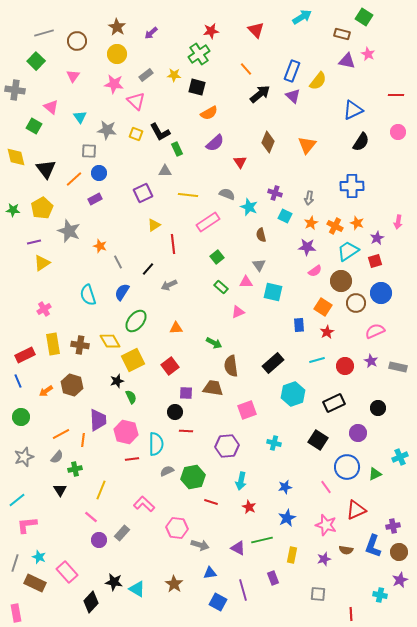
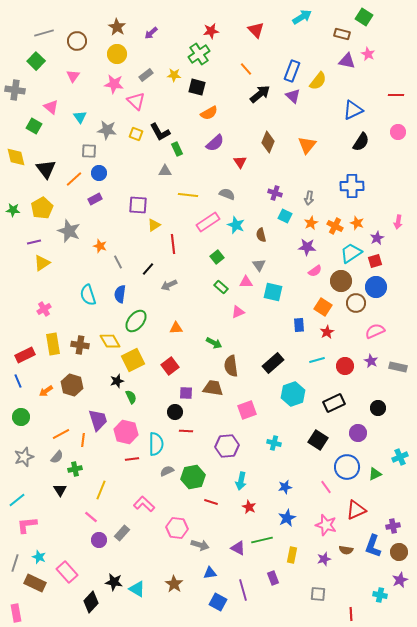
purple square at (143, 193): moved 5 px left, 12 px down; rotated 30 degrees clockwise
cyan star at (249, 207): moved 13 px left, 18 px down
cyan trapezoid at (348, 251): moved 3 px right, 2 px down
blue semicircle at (122, 292): moved 2 px left, 2 px down; rotated 24 degrees counterclockwise
blue circle at (381, 293): moved 5 px left, 6 px up
purple trapezoid at (98, 420): rotated 15 degrees counterclockwise
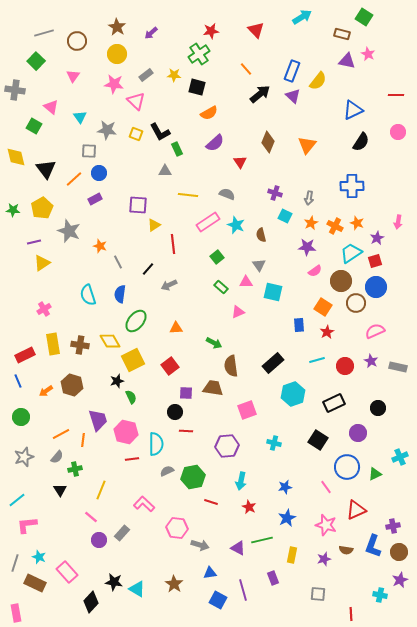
blue square at (218, 602): moved 2 px up
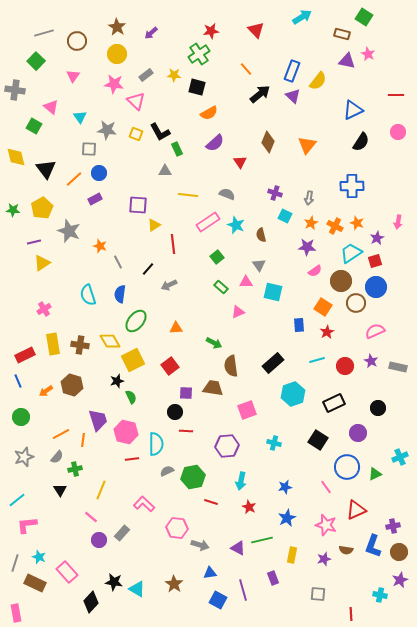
gray square at (89, 151): moved 2 px up
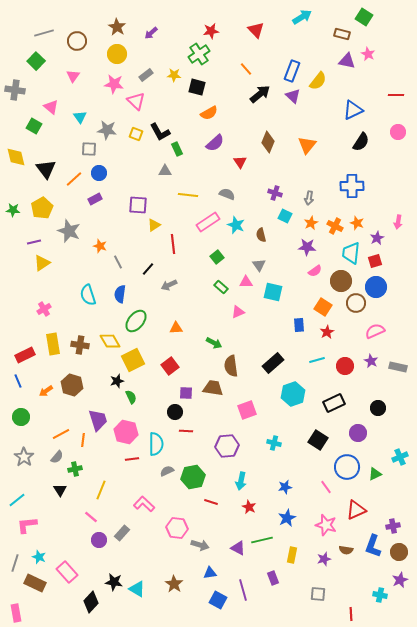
cyan trapezoid at (351, 253): rotated 50 degrees counterclockwise
gray star at (24, 457): rotated 18 degrees counterclockwise
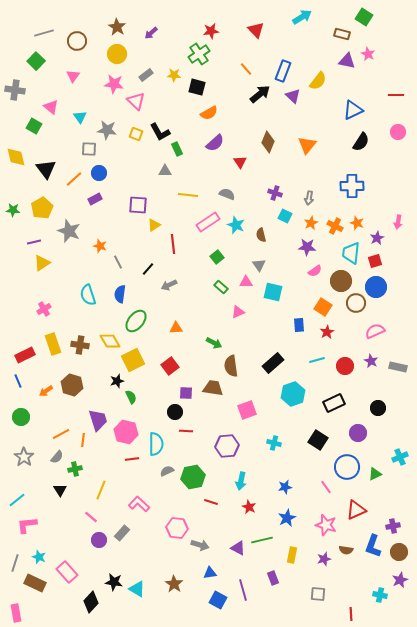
blue rectangle at (292, 71): moved 9 px left
yellow rectangle at (53, 344): rotated 10 degrees counterclockwise
pink L-shape at (144, 504): moved 5 px left
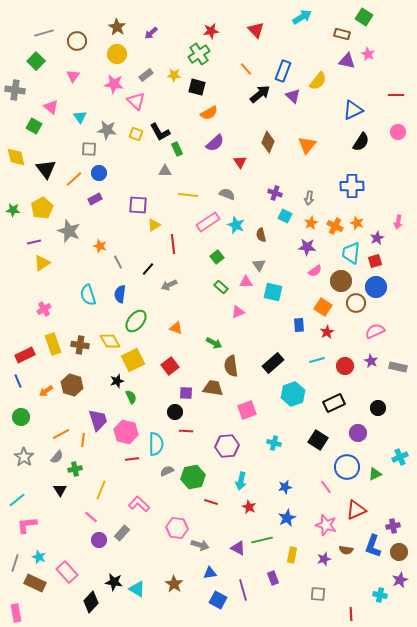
orange triangle at (176, 328): rotated 24 degrees clockwise
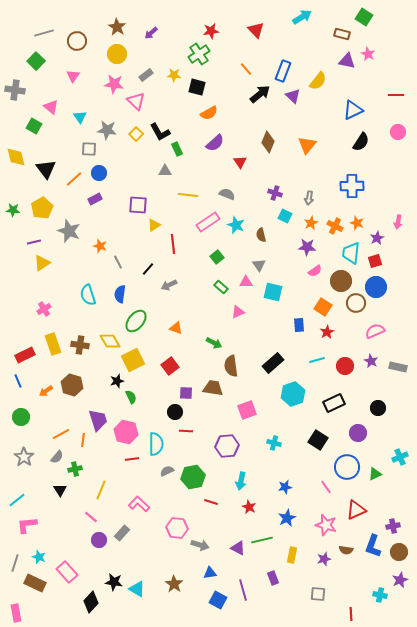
yellow square at (136, 134): rotated 24 degrees clockwise
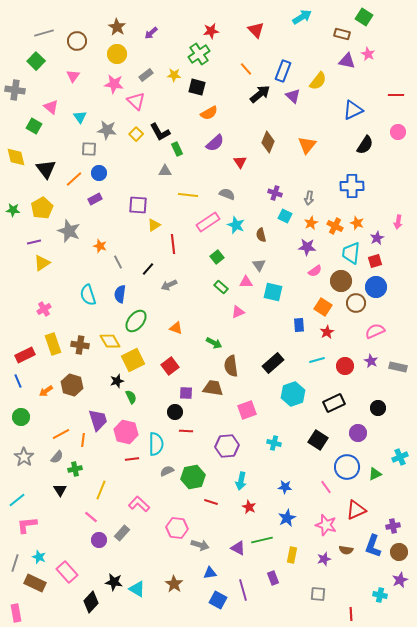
black semicircle at (361, 142): moved 4 px right, 3 px down
blue star at (285, 487): rotated 16 degrees clockwise
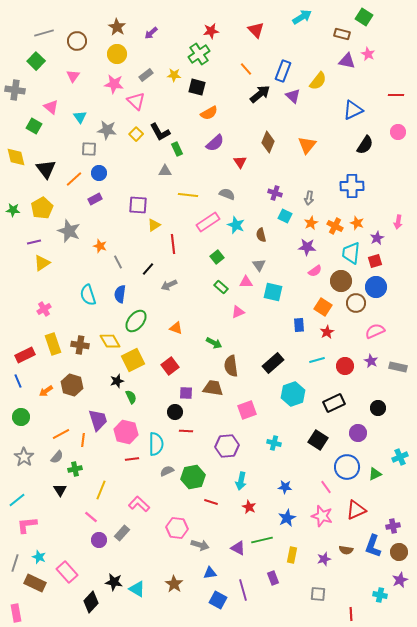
pink star at (326, 525): moved 4 px left, 9 px up
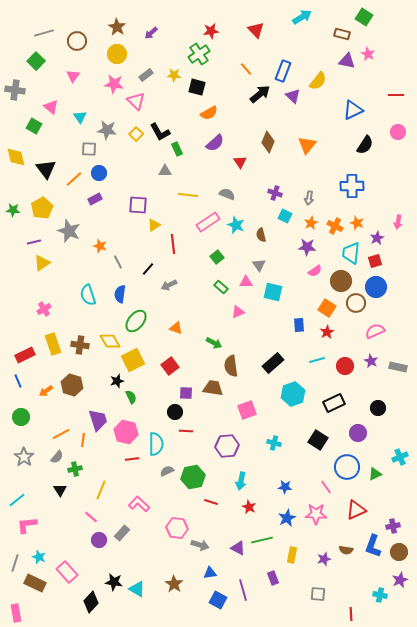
orange square at (323, 307): moved 4 px right, 1 px down
pink star at (322, 516): moved 6 px left, 2 px up; rotated 15 degrees counterclockwise
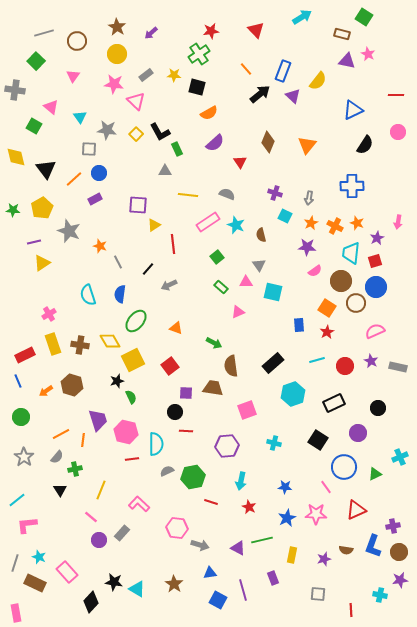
pink cross at (44, 309): moved 5 px right, 5 px down
blue circle at (347, 467): moved 3 px left
purple star at (400, 580): rotated 14 degrees clockwise
red line at (351, 614): moved 4 px up
